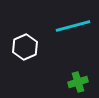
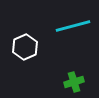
green cross: moved 4 px left
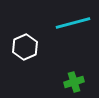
cyan line: moved 3 px up
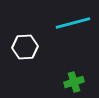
white hexagon: rotated 20 degrees clockwise
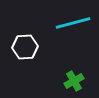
green cross: moved 1 px up; rotated 12 degrees counterclockwise
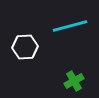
cyan line: moved 3 px left, 3 px down
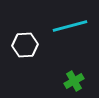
white hexagon: moved 2 px up
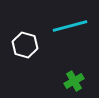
white hexagon: rotated 20 degrees clockwise
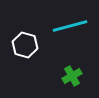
green cross: moved 2 px left, 5 px up
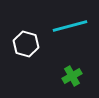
white hexagon: moved 1 px right, 1 px up
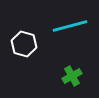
white hexagon: moved 2 px left
